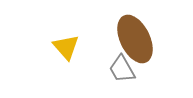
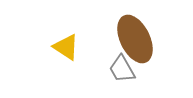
yellow triangle: rotated 16 degrees counterclockwise
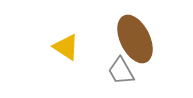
gray trapezoid: moved 1 px left, 2 px down
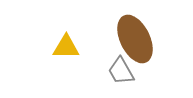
yellow triangle: rotated 32 degrees counterclockwise
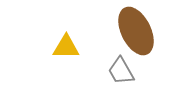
brown ellipse: moved 1 px right, 8 px up
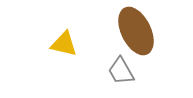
yellow triangle: moved 2 px left, 3 px up; rotated 12 degrees clockwise
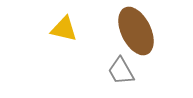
yellow triangle: moved 15 px up
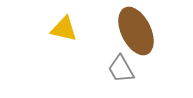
gray trapezoid: moved 2 px up
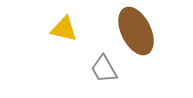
gray trapezoid: moved 17 px left
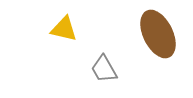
brown ellipse: moved 22 px right, 3 px down
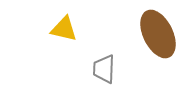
gray trapezoid: rotated 32 degrees clockwise
